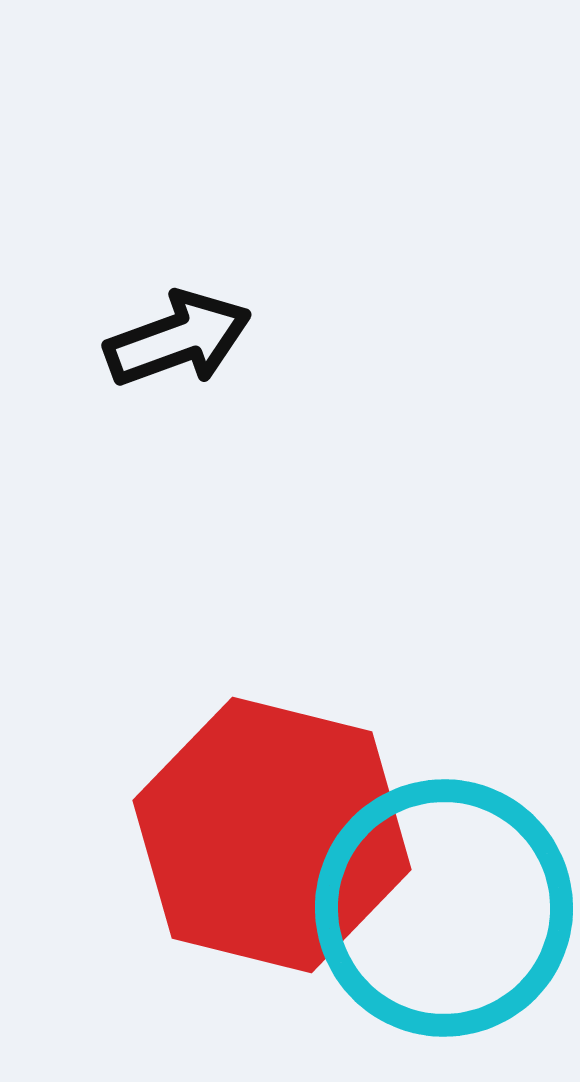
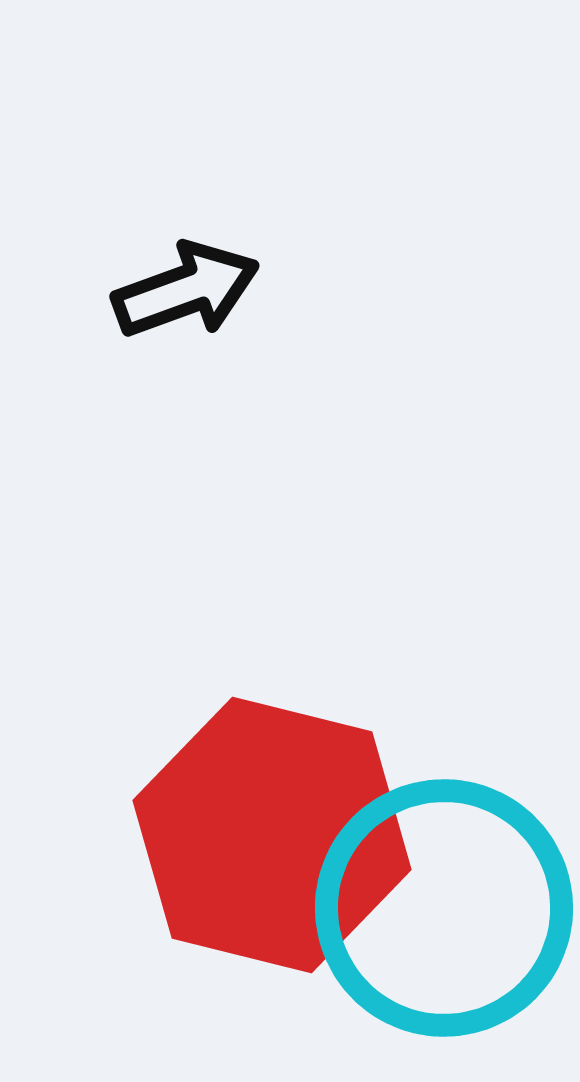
black arrow: moved 8 px right, 49 px up
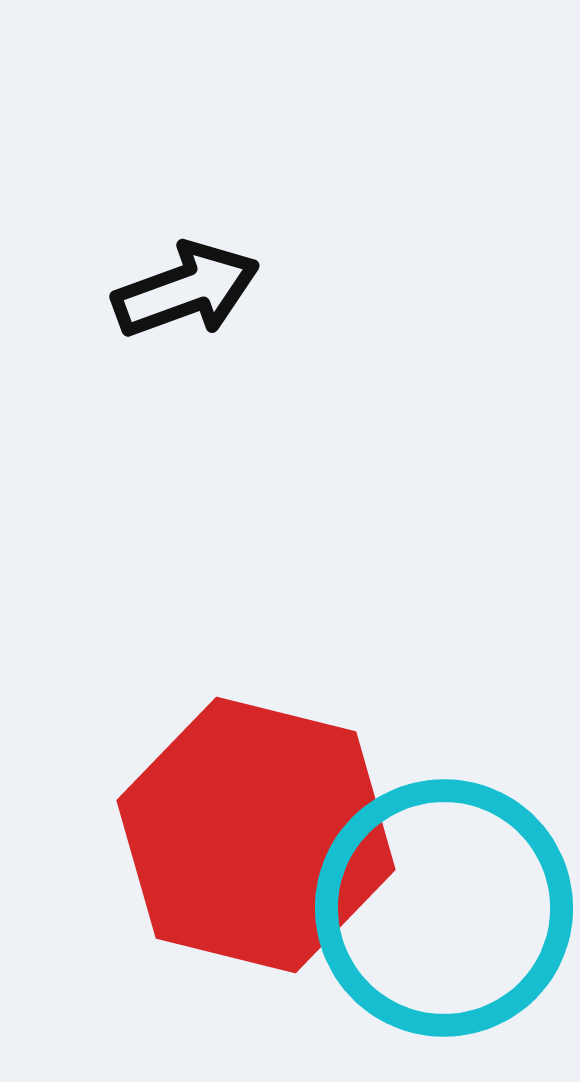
red hexagon: moved 16 px left
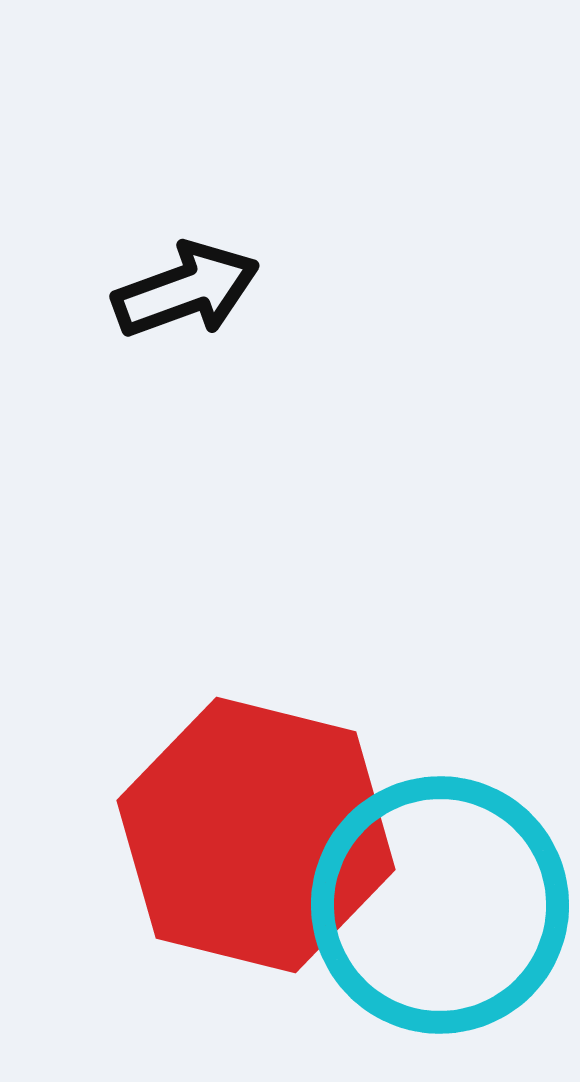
cyan circle: moved 4 px left, 3 px up
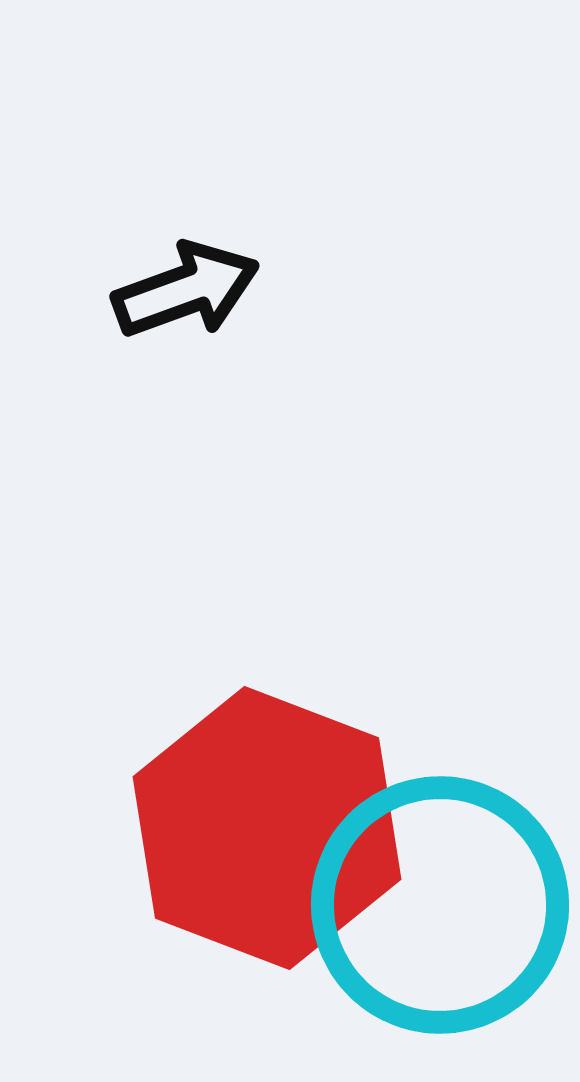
red hexagon: moved 11 px right, 7 px up; rotated 7 degrees clockwise
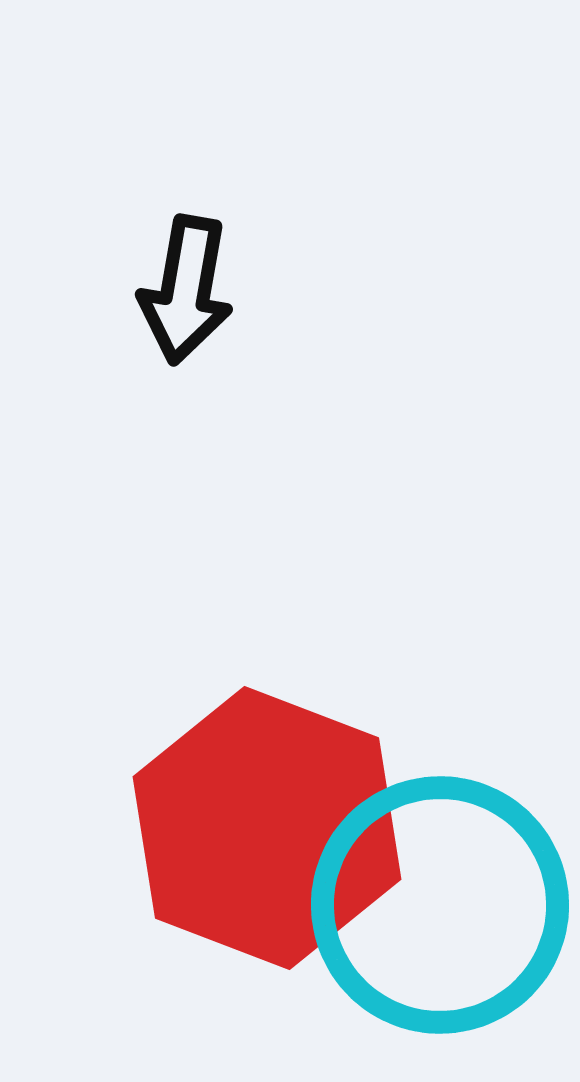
black arrow: rotated 120 degrees clockwise
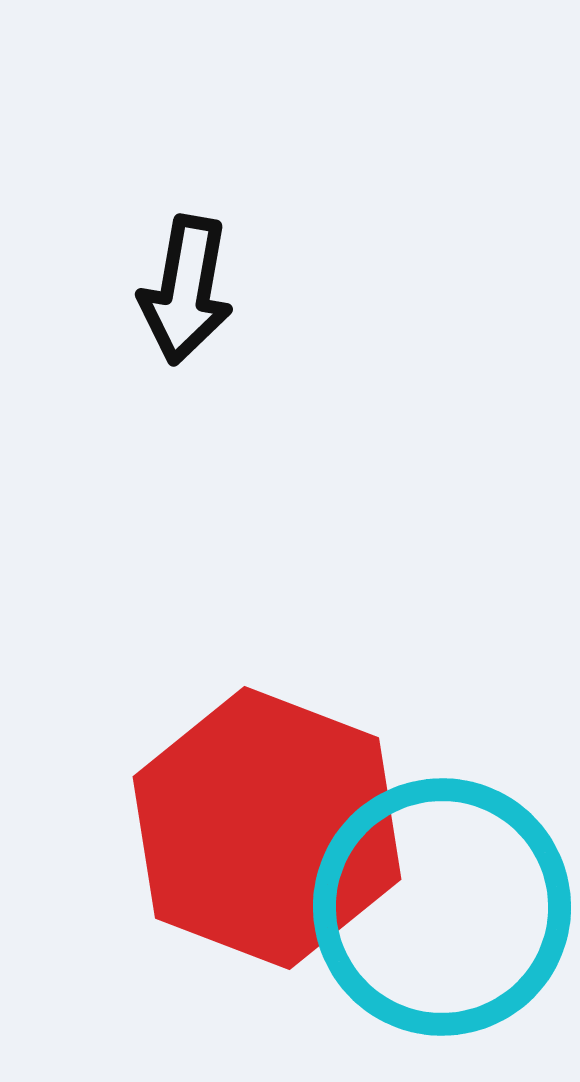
cyan circle: moved 2 px right, 2 px down
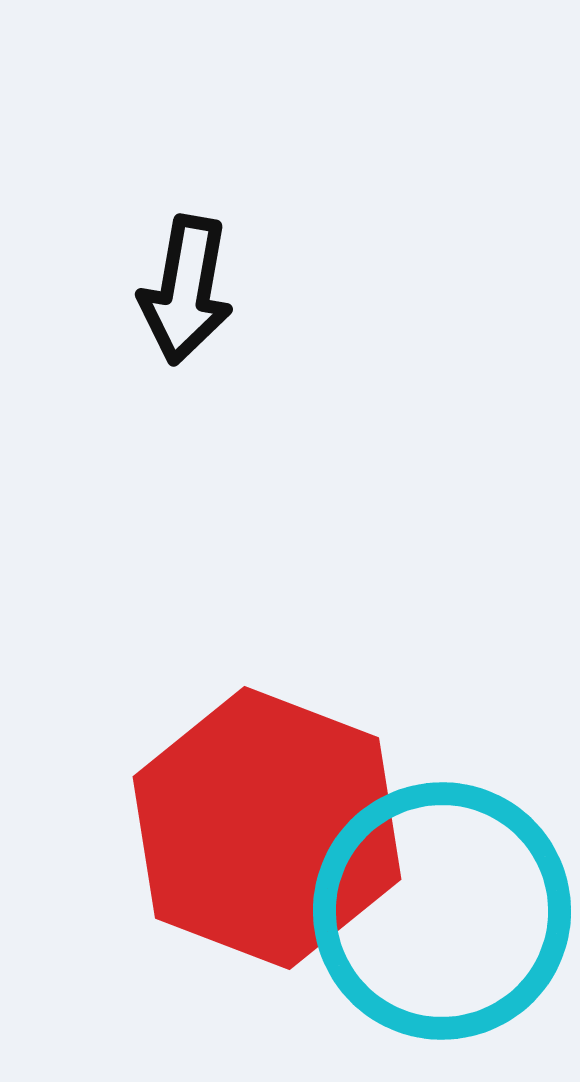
cyan circle: moved 4 px down
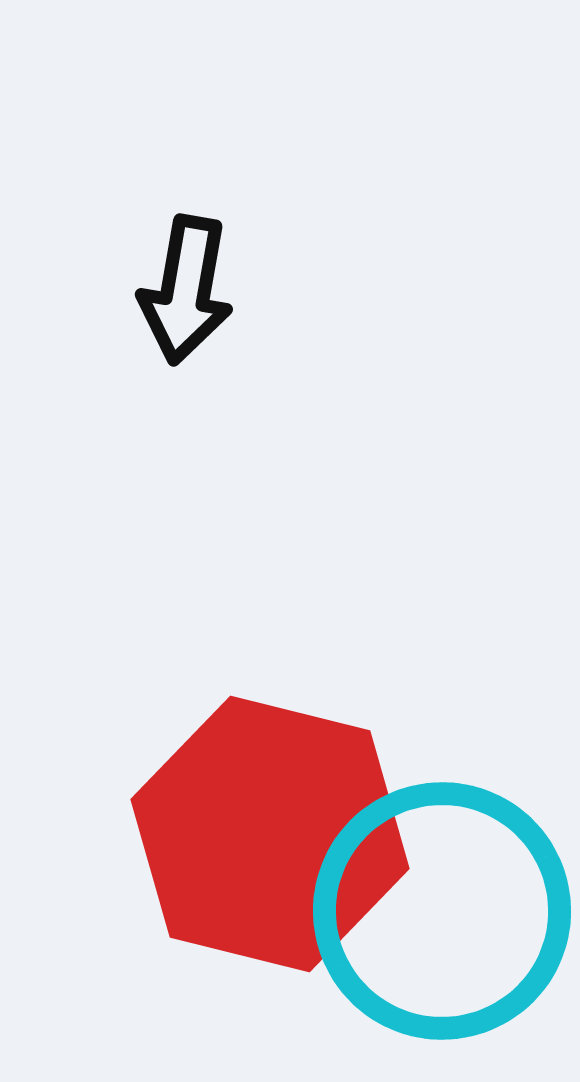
red hexagon: moved 3 px right, 6 px down; rotated 7 degrees counterclockwise
